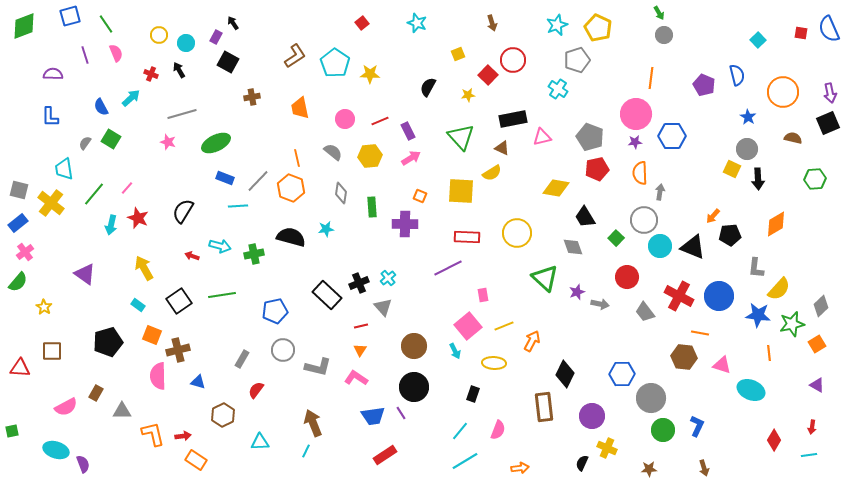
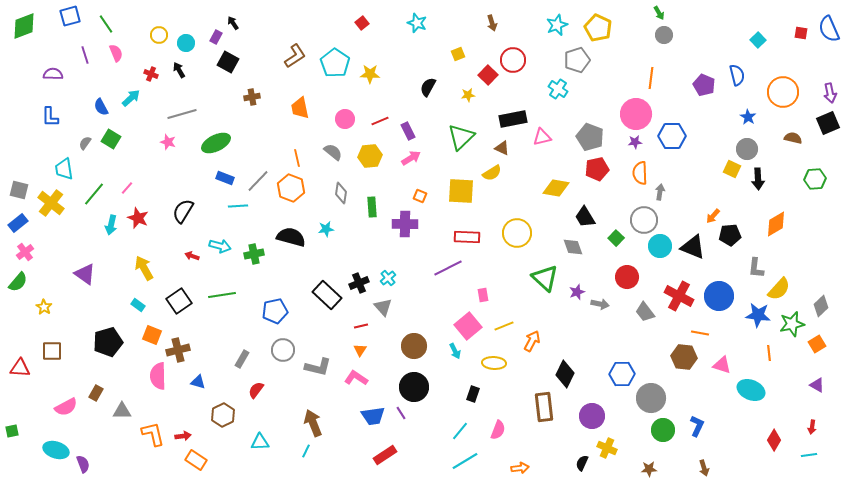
green triangle at (461, 137): rotated 28 degrees clockwise
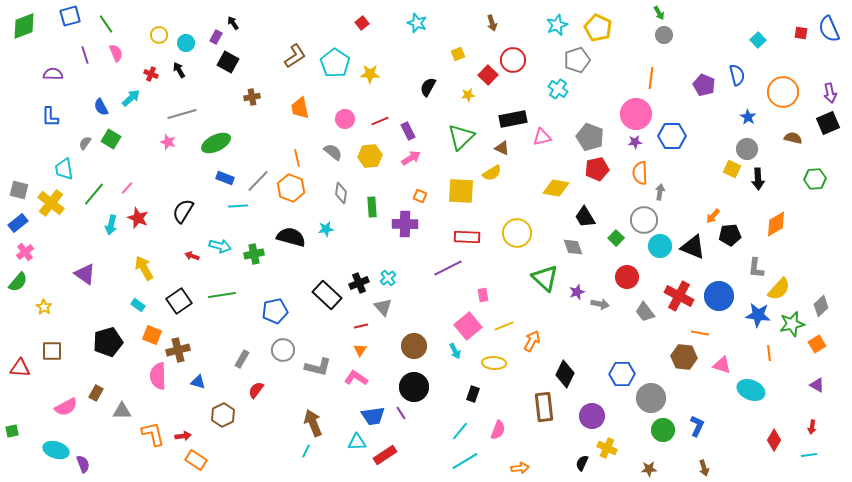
cyan triangle at (260, 442): moved 97 px right
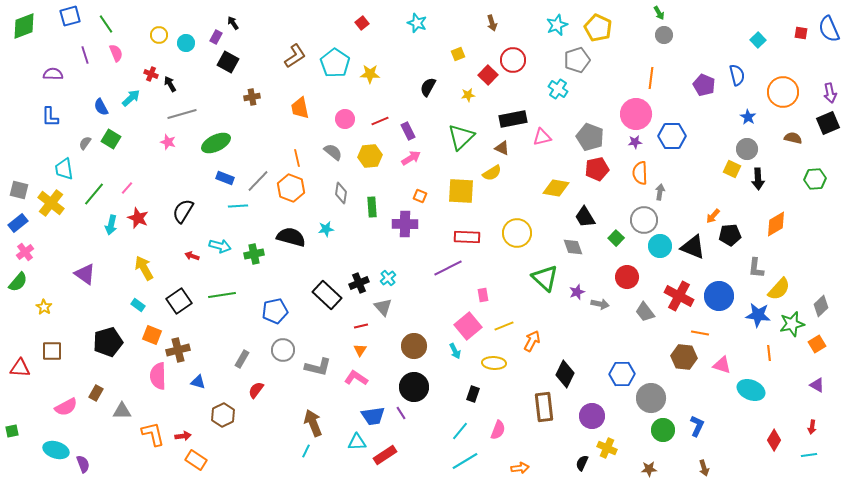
black arrow at (179, 70): moved 9 px left, 14 px down
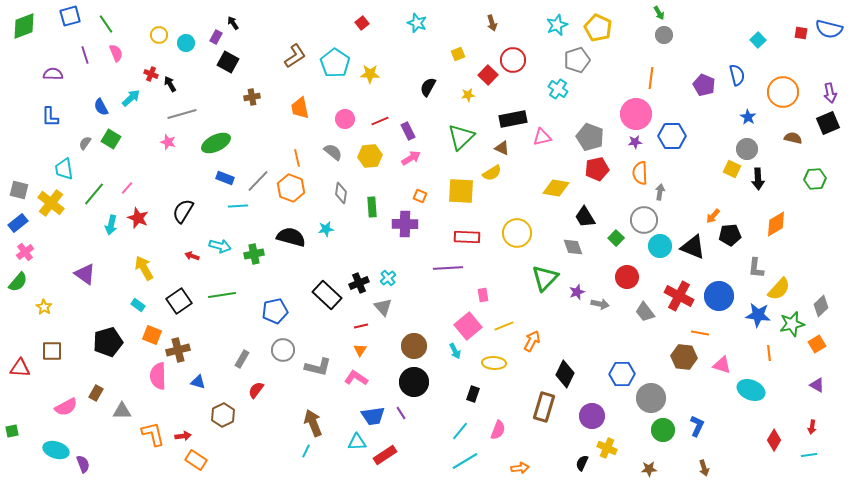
blue semicircle at (829, 29): rotated 52 degrees counterclockwise
purple line at (448, 268): rotated 24 degrees clockwise
green triangle at (545, 278): rotated 32 degrees clockwise
black circle at (414, 387): moved 5 px up
brown rectangle at (544, 407): rotated 24 degrees clockwise
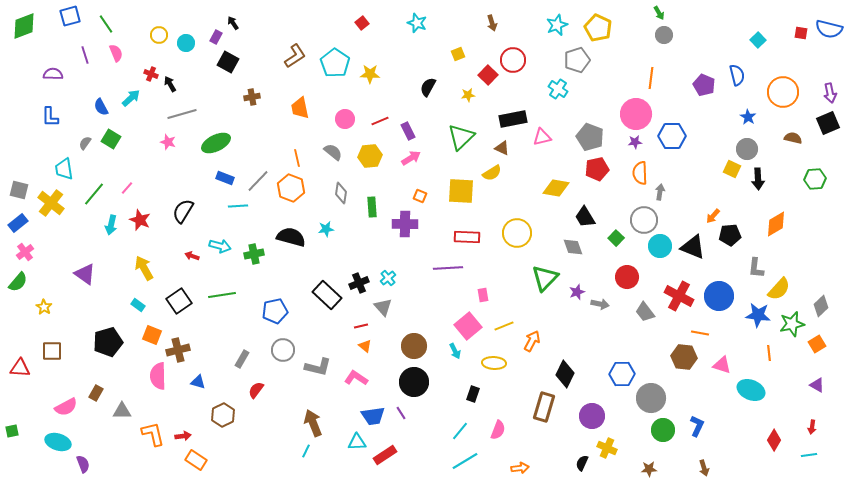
red star at (138, 218): moved 2 px right, 2 px down
orange triangle at (360, 350): moved 5 px right, 4 px up; rotated 24 degrees counterclockwise
cyan ellipse at (56, 450): moved 2 px right, 8 px up
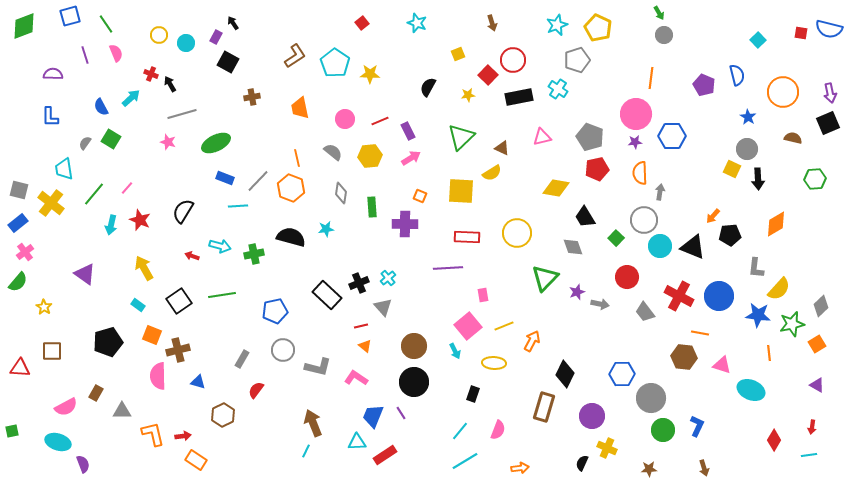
black rectangle at (513, 119): moved 6 px right, 22 px up
blue trapezoid at (373, 416): rotated 120 degrees clockwise
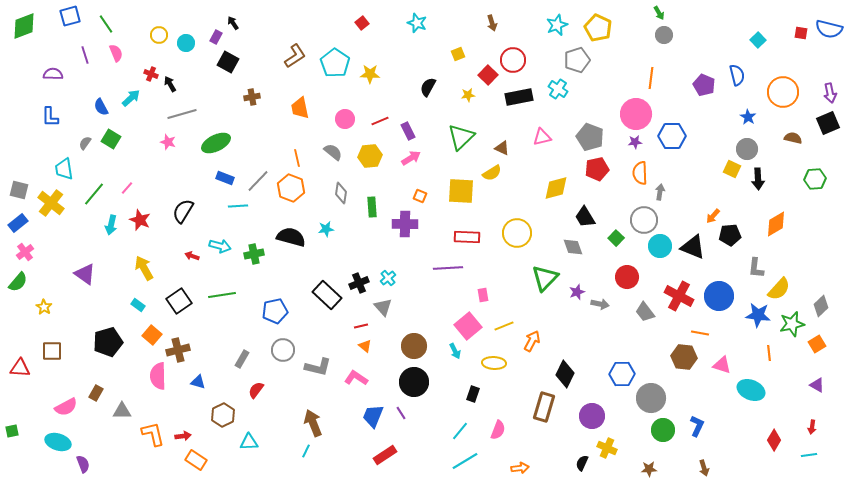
yellow diamond at (556, 188): rotated 24 degrees counterclockwise
orange square at (152, 335): rotated 18 degrees clockwise
cyan triangle at (357, 442): moved 108 px left
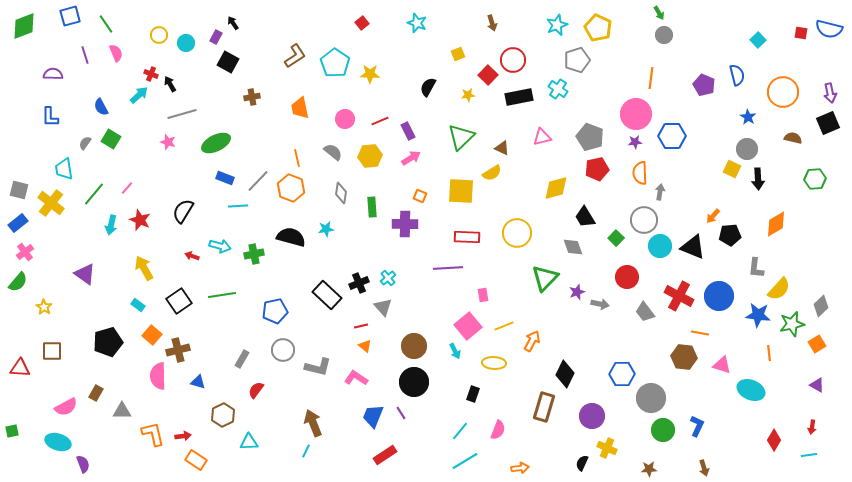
cyan arrow at (131, 98): moved 8 px right, 3 px up
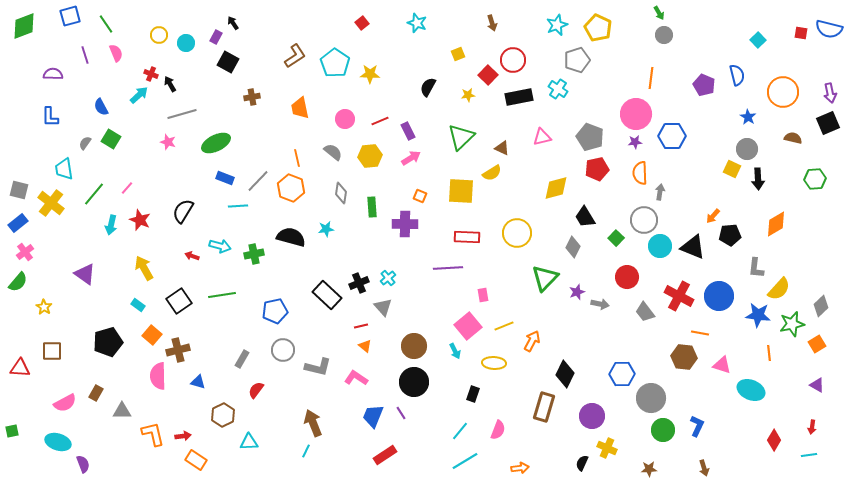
gray diamond at (573, 247): rotated 45 degrees clockwise
pink semicircle at (66, 407): moved 1 px left, 4 px up
